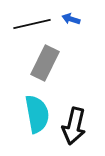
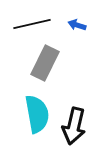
blue arrow: moved 6 px right, 6 px down
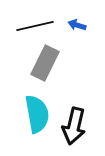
black line: moved 3 px right, 2 px down
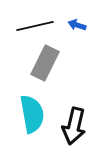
cyan semicircle: moved 5 px left
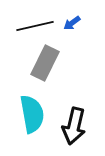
blue arrow: moved 5 px left, 2 px up; rotated 54 degrees counterclockwise
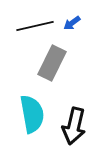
gray rectangle: moved 7 px right
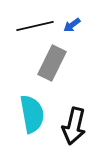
blue arrow: moved 2 px down
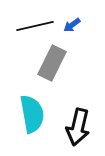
black arrow: moved 4 px right, 1 px down
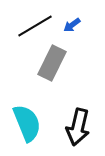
black line: rotated 18 degrees counterclockwise
cyan semicircle: moved 5 px left, 9 px down; rotated 12 degrees counterclockwise
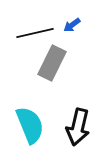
black line: moved 7 px down; rotated 18 degrees clockwise
cyan semicircle: moved 3 px right, 2 px down
